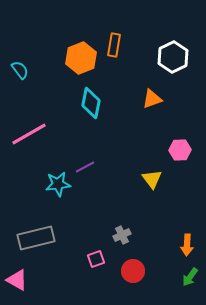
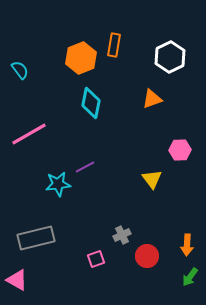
white hexagon: moved 3 px left
red circle: moved 14 px right, 15 px up
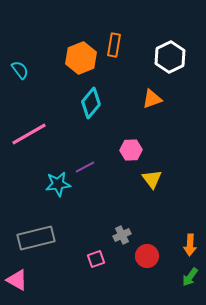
cyan diamond: rotated 28 degrees clockwise
pink hexagon: moved 49 px left
orange arrow: moved 3 px right
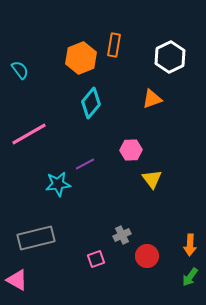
purple line: moved 3 px up
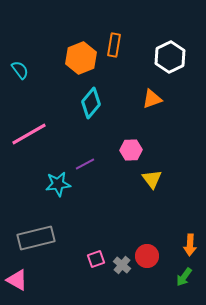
gray cross: moved 30 px down; rotated 24 degrees counterclockwise
green arrow: moved 6 px left
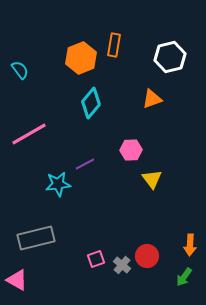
white hexagon: rotated 12 degrees clockwise
